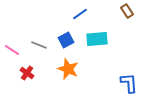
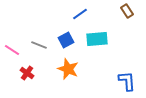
blue L-shape: moved 2 px left, 2 px up
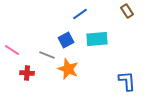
gray line: moved 8 px right, 10 px down
red cross: rotated 32 degrees counterclockwise
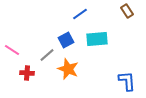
gray line: rotated 63 degrees counterclockwise
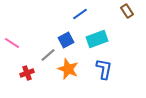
cyan rectangle: rotated 15 degrees counterclockwise
pink line: moved 7 px up
gray line: moved 1 px right
red cross: rotated 24 degrees counterclockwise
blue L-shape: moved 23 px left, 12 px up; rotated 15 degrees clockwise
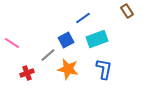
blue line: moved 3 px right, 4 px down
orange star: rotated 10 degrees counterclockwise
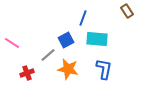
blue line: rotated 35 degrees counterclockwise
cyan rectangle: rotated 25 degrees clockwise
